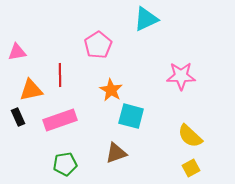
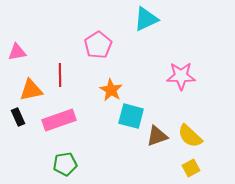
pink rectangle: moved 1 px left
brown triangle: moved 41 px right, 17 px up
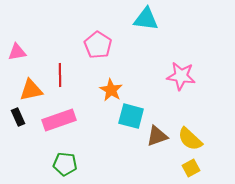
cyan triangle: rotated 32 degrees clockwise
pink pentagon: rotated 8 degrees counterclockwise
pink star: rotated 8 degrees clockwise
yellow semicircle: moved 3 px down
green pentagon: rotated 15 degrees clockwise
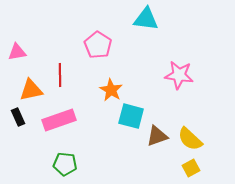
pink star: moved 2 px left, 1 px up
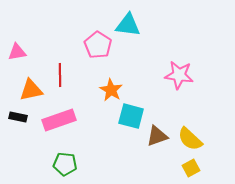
cyan triangle: moved 18 px left, 6 px down
black rectangle: rotated 54 degrees counterclockwise
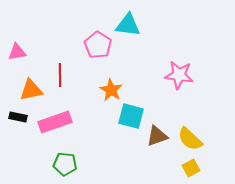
pink rectangle: moved 4 px left, 2 px down
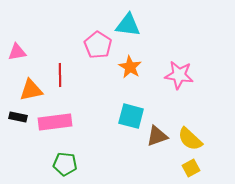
orange star: moved 19 px right, 23 px up
pink rectangle: rotated 12 degrees clockwise
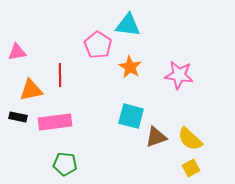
brown triangle: moved 1 px left, 1 px down
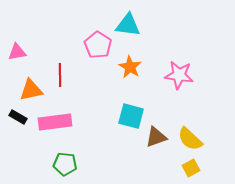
black rectangle: rotated 18 degrees clockwise
